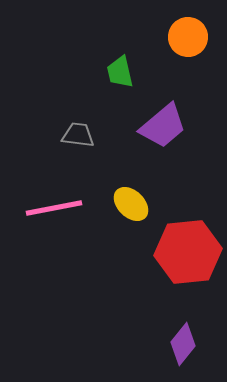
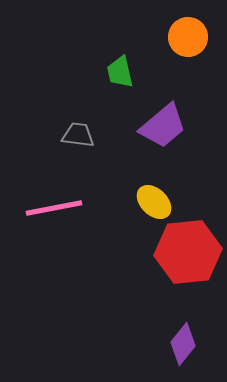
yellow ellipse: moved 23 px right, 2 px up
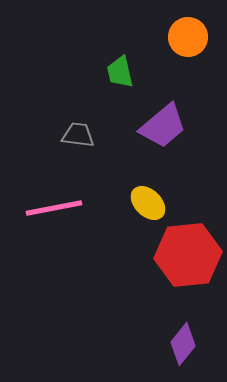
yellow ellipse: moved 6 px left, 1 px down
red hexagon: moved 3 px down
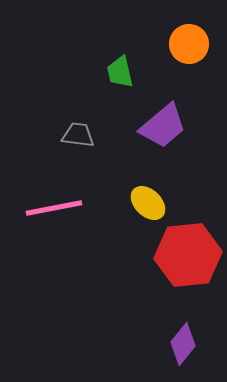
orange circle: moved 1 px right, 7 px down
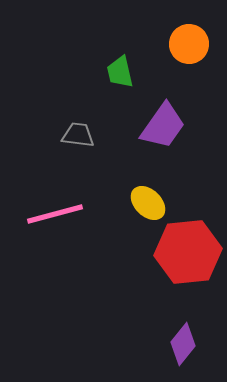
purple trapezoid: rotated 15 degrees counterclockwise
pink line: moved 1 px right, 6 px down; rotated 4 degrees counterclockwise
red hexagon: moved 3 px up
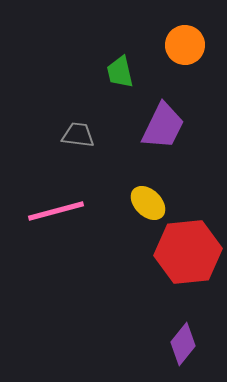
orange circle: moved 4 px left, 1 px down
purple trapezoid: rotated 9 degrees counterclockwise
pink line: moved 1 px right, 3 px up
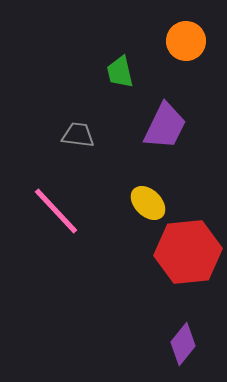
orange circle: moved 1 px right, 4 px up
purple trapezoid: moved 2 px right
pink line: rotated 62 degrees clockwise
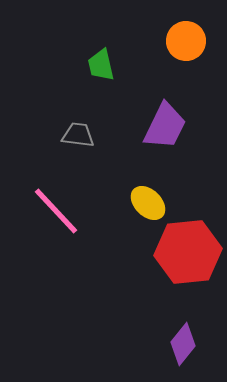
green trapezoid: moved 19 px left, 7 px up
